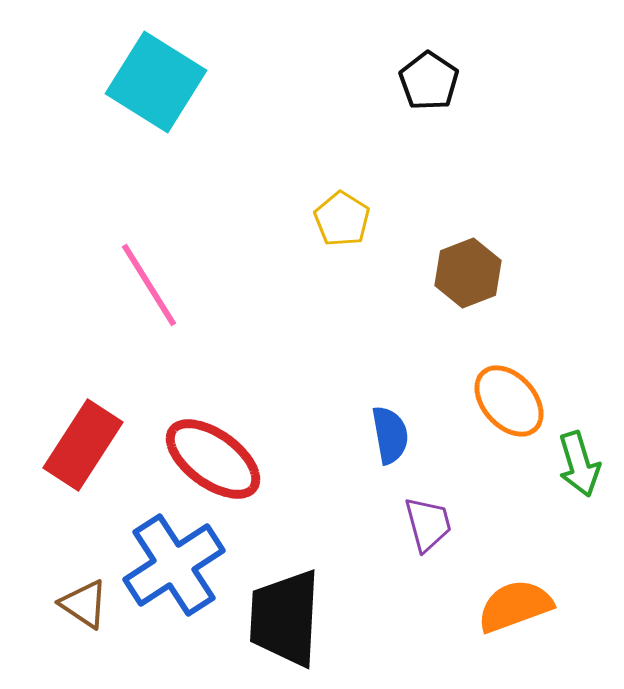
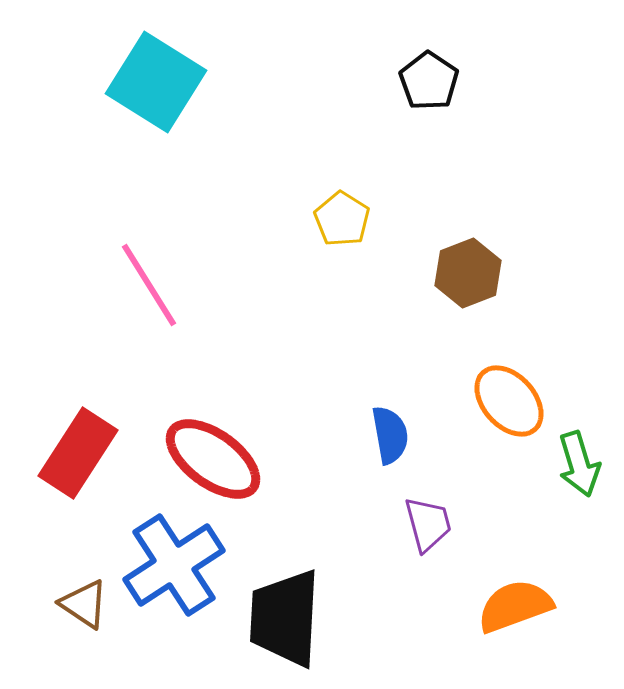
red rectangle: moved 5 px left, 8 px down
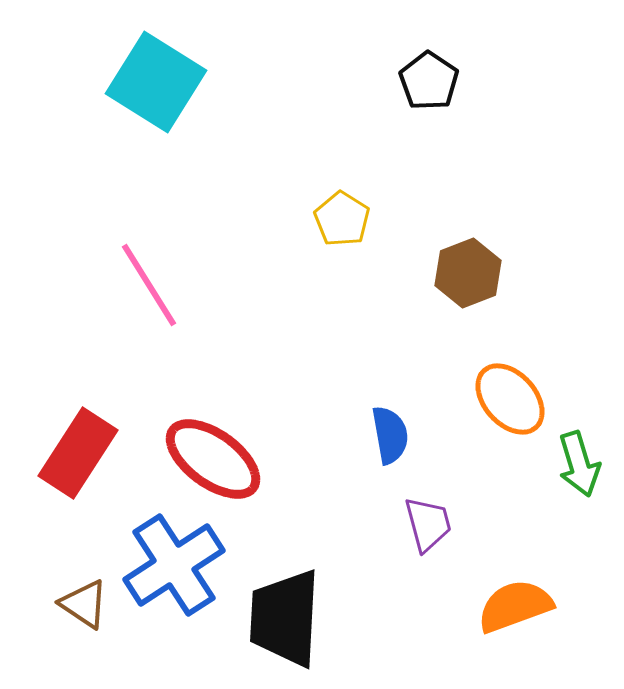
orange ellipse: moved 1 px right, 2 px up
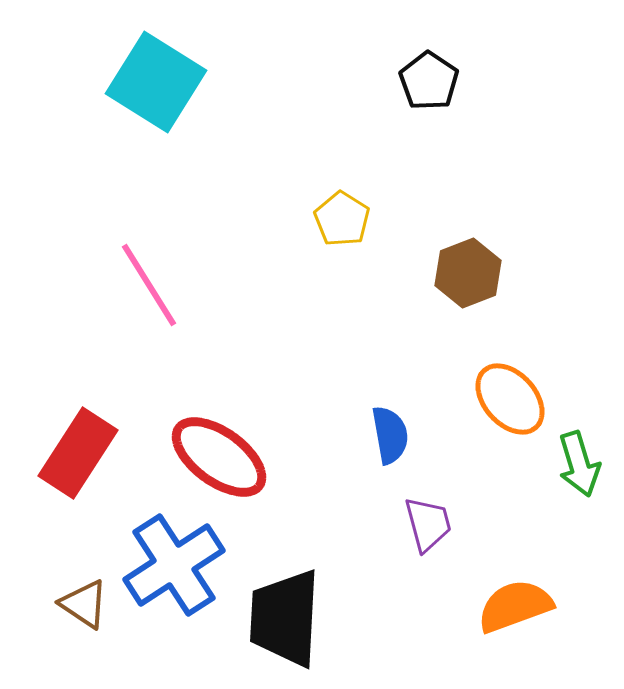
red ellipse: moved 6 px right, 2 px up
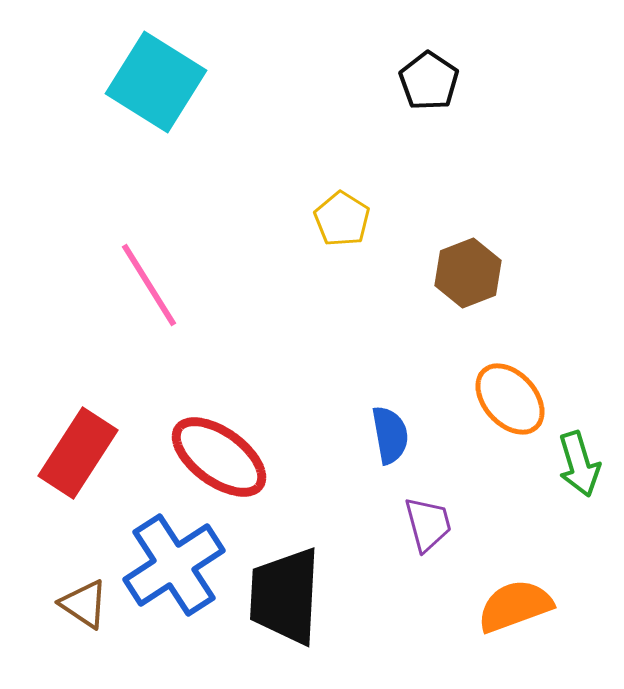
black trapezoid: moved 22 px up
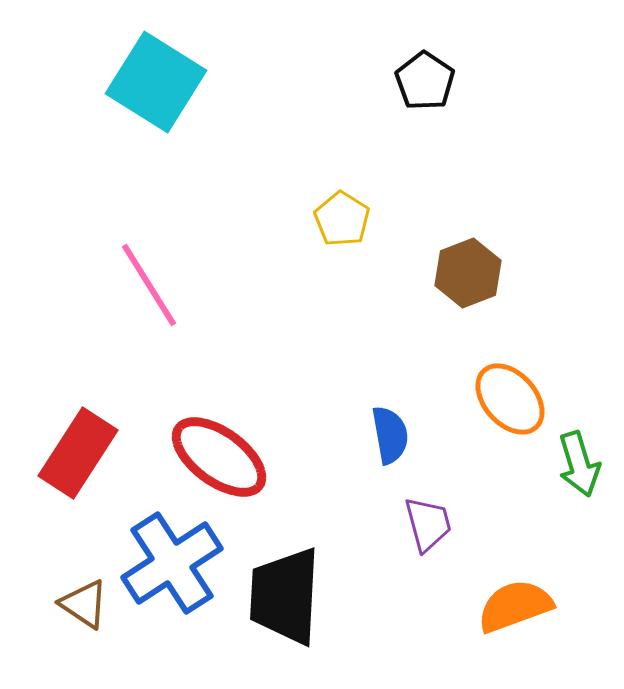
black pentagon: moved 4 px left
blue cross: moved 2 px left, 2 px up
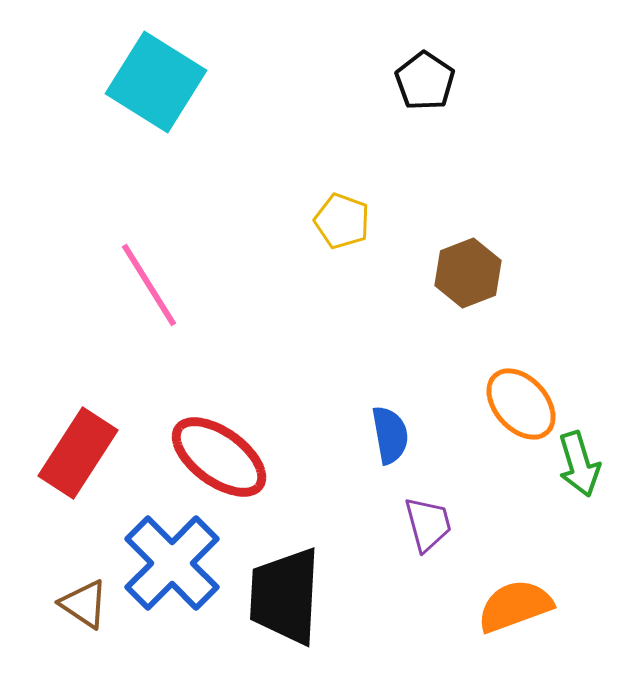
yellow pentagon: moved 2 px down; rotated 12 degrees counterclockwise
orange ellipse: moved 11 px right, 5 px down
blue cross: rotated 12 degrees counterclockwise
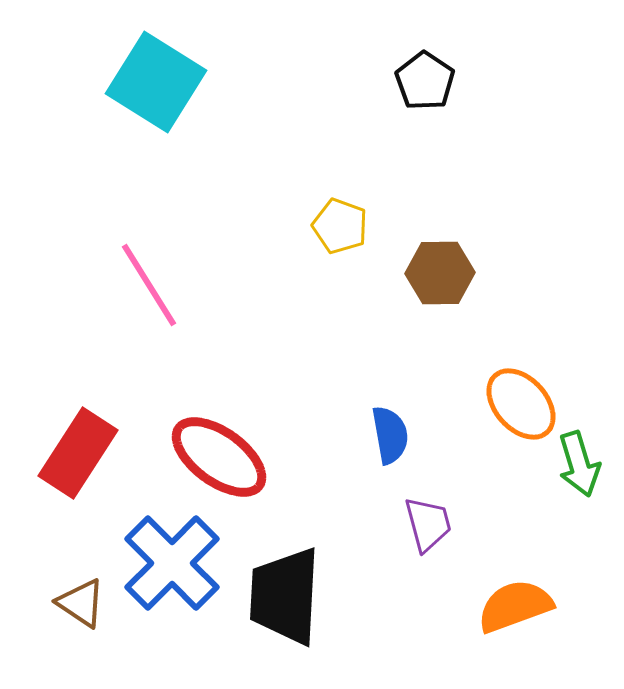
yellow pentagon: moved 2 px left, 5 px down
brown hexagon: moved 28 px left; rotated 20 degrees clockwise
brown triangle: moved 3 px left, 1 px up
